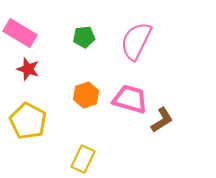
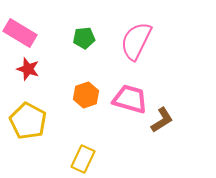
green pentagon: moved 1 px down
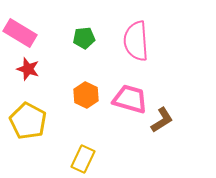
pink semicircle: rotated 30 degrees counterclockwise
orange hexagon: rotated 15 degrees counterclockwise
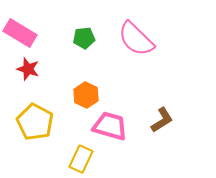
pink semicircle: moved 2 px up; rotated 42 degrees counterclockwise
pink trapezoid: moved 20 px left, 27 px down
yellow pentagon: moved 7 px right, 1 px down
yellow rectangle: moved 2 px left
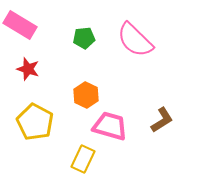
pink rectangle: moved 8 px up
pink semicircle: moved 1 px left, 1 px down
yellow rectangle: moved 2 px right
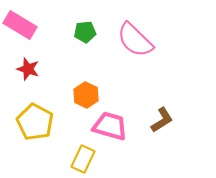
green pentagon: moved 1 px right, 6 px up
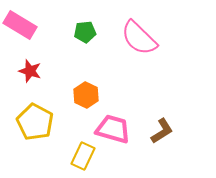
pink semicircle: moved 4 px right, 2 px up
red star: moved 2 px right, 2 px down
brown L-shape: moved 11 px down
pink trapezoid: moved 3 px right, 3 px down
yellow rectangle: moved 3 px up
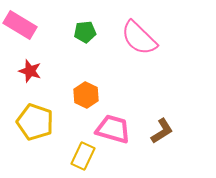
yellow pentagon: rotated 9 degrees counterclockwise
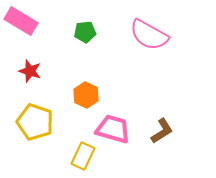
pink rectangle: moved 1 px right, 4 px up
pink semicircle: moved 10 px right, 3 px up; rotated 15 degrees counterclockwise
